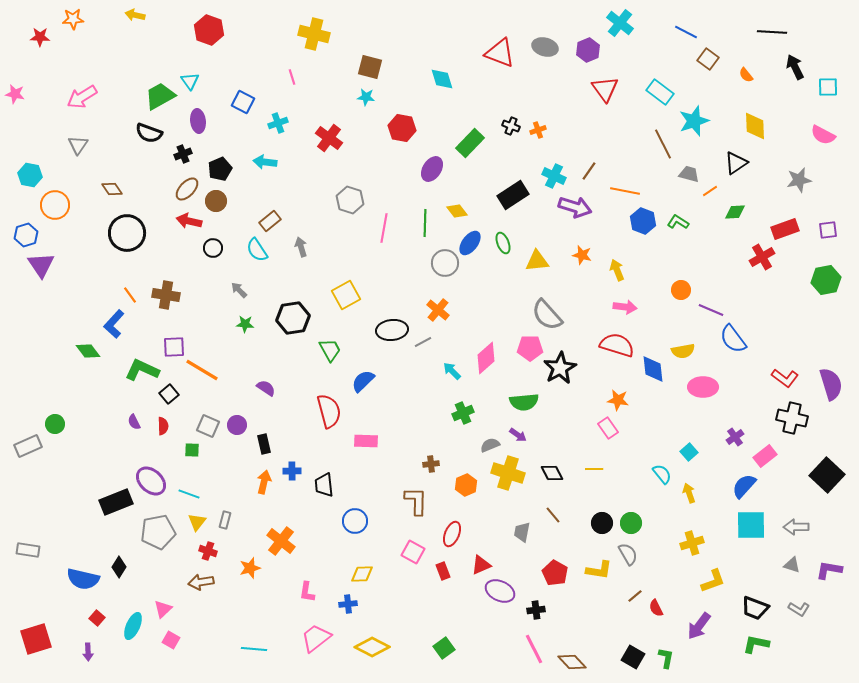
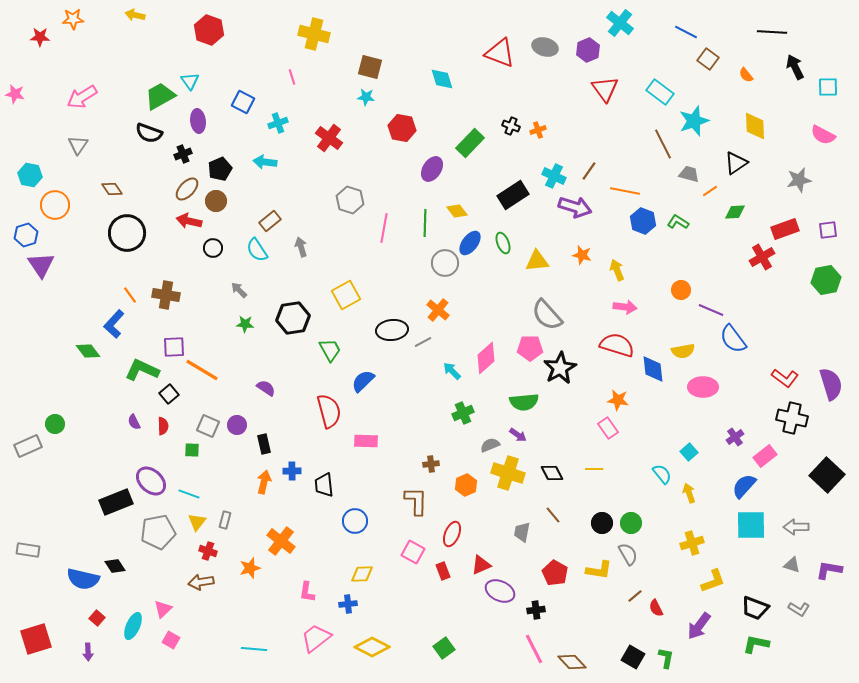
black diamond at (119, 567): moved 4 px left, 1 px up; rotated 65 degrees counterclockwise
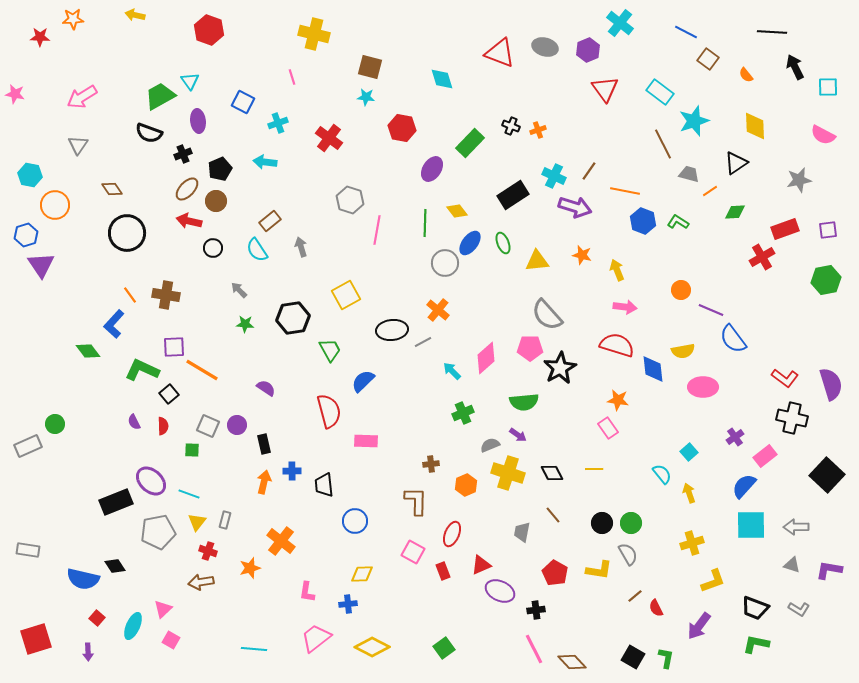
pink line at (384, 228): moved 7 px left, 2 px down
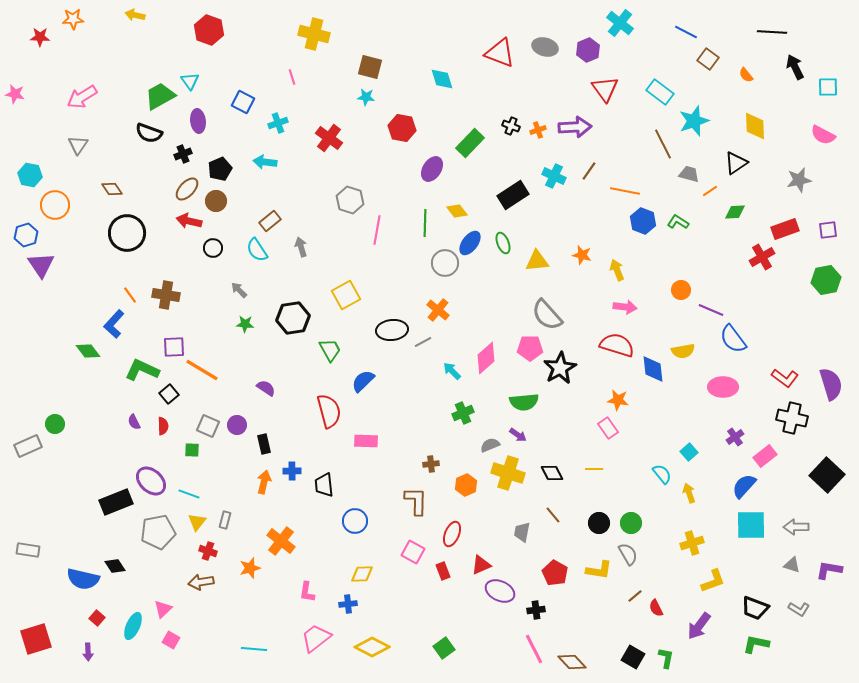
purple arrow at (575, 207): moved 80 px up; rotated 20 degrees counterclockwise
pink ellipse at (703, 387): moved 20 px right
black circle at (602, 523): moved 3 px left
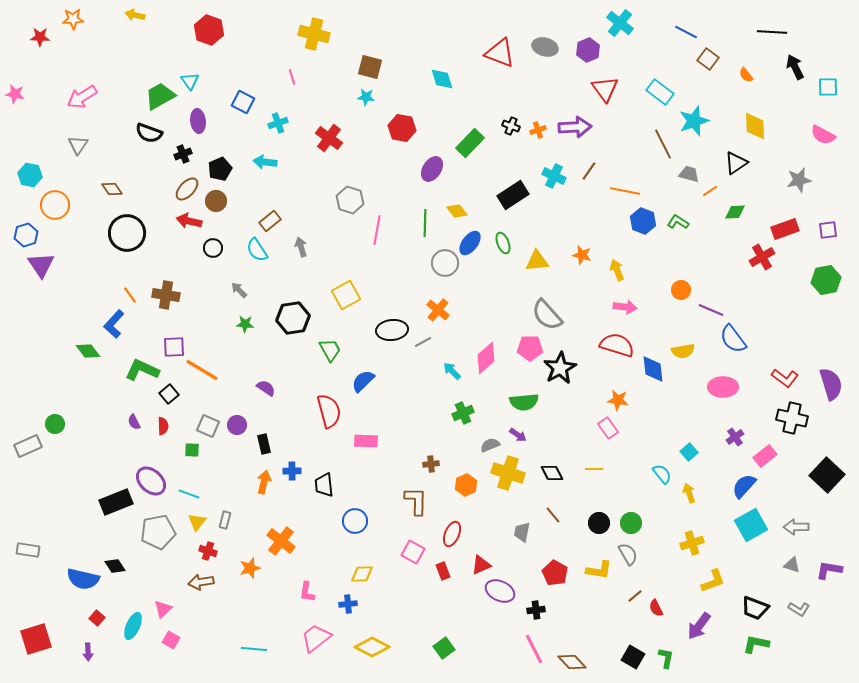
cyan square at (751, 525): rotated 28 degrees counterclockwise
